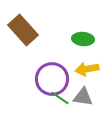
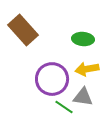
green line: moved 4 px right, 9 px down
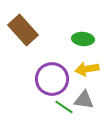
gray triangle: moved 1 px right, 3 px down
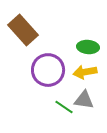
green ellipse: moved 5 px right, 8 px down
yellow arrow: moved 2 px left, 3 px down
purple circle: moved 4 px left, 9 px up
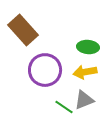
purple circle: moved 3 px left
gray triangle: rotated 30 degrees counterclockwise
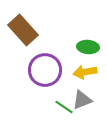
gray triangle: moved 2 px left
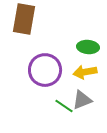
brown rectangle: moved 1 px right, 11 px up; rotated 52 degrees clockwise
green line: moved 1 px up
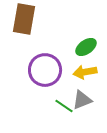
green ellipse: moved 2 px left; rotated 40 degrees counterclockwise
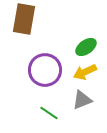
yellow arrow: rotated 15 degrees counterclockwise
green line: moved 15 px left, 7 px down
